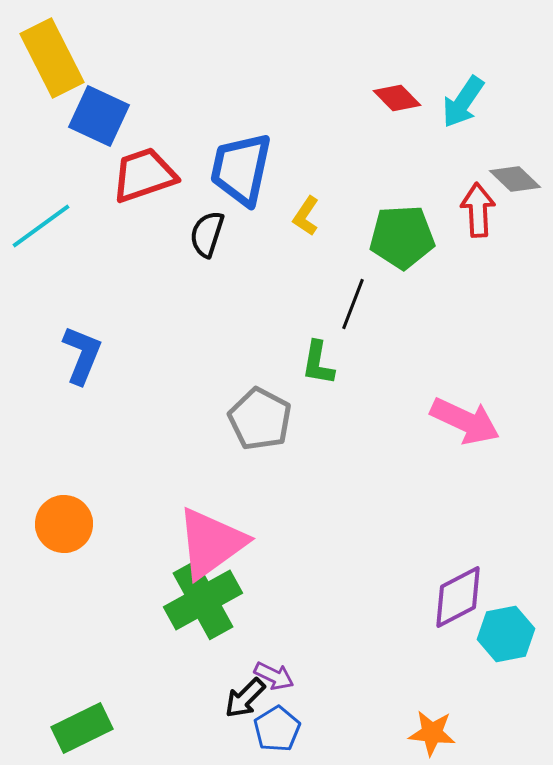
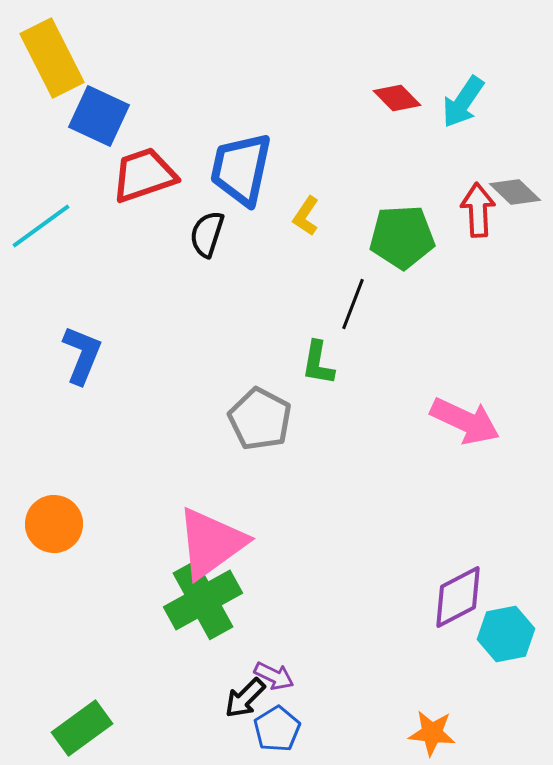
gray diamond: moved 13 px down
orange circle: moved 10 px left
green rectangle: rotated 10 degrees counterclockwise
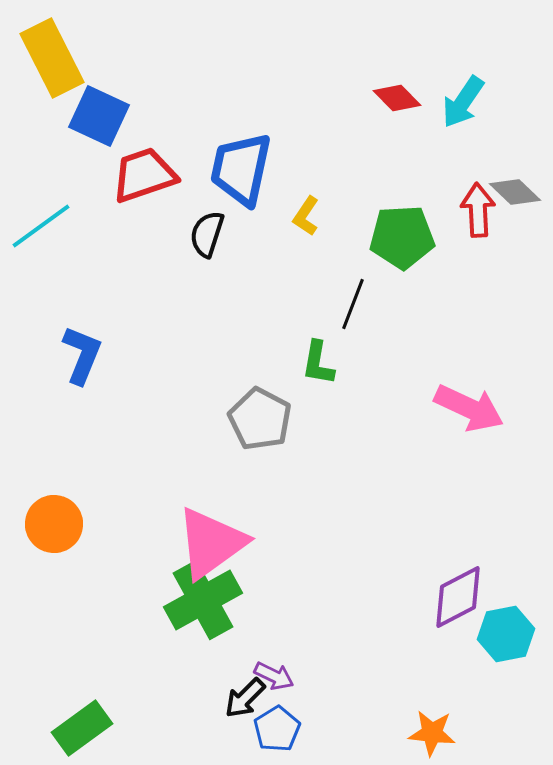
pink arrow: moved 4 px right, 13 px up
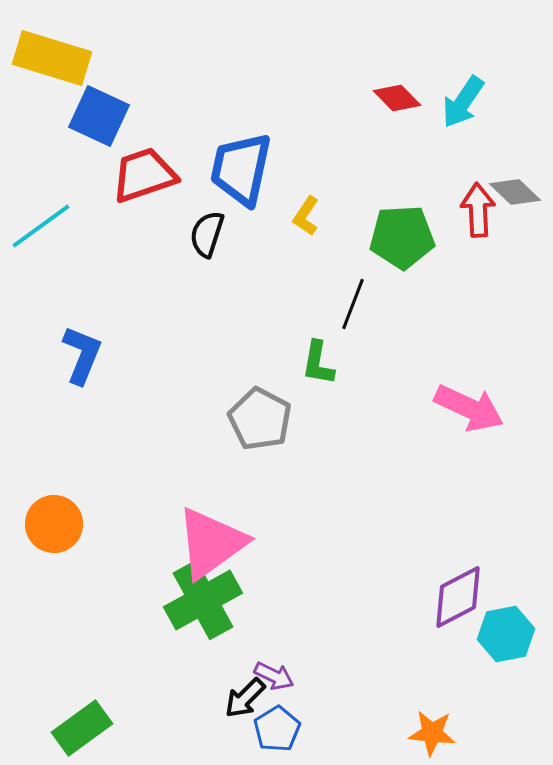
yellow rectangle: rotated 46 degrees counterclockwise
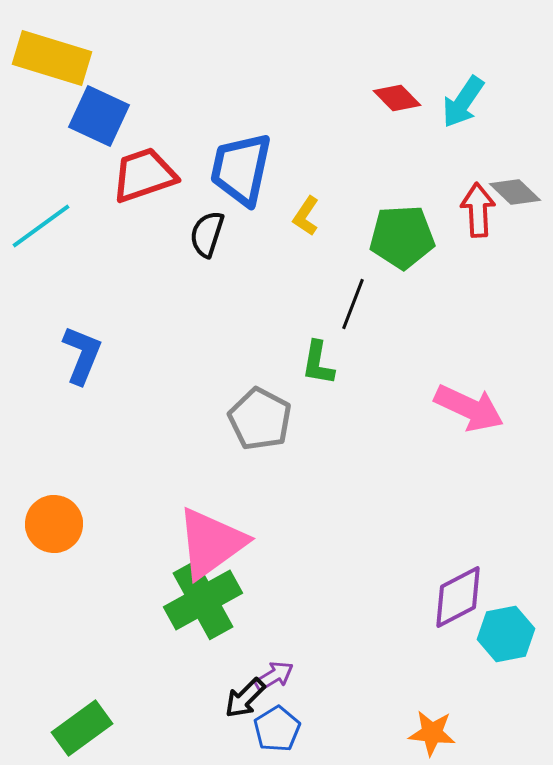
purple arrow: rotated 57 degrees counterclockwise
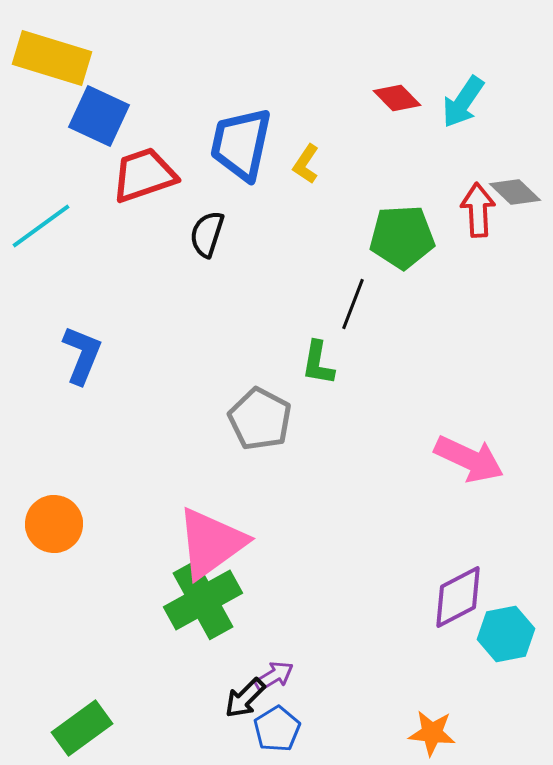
blue trapezoid: moved 25 px up
yellow L-shape: moved 52 px up
pink arrow: moved 51 px down
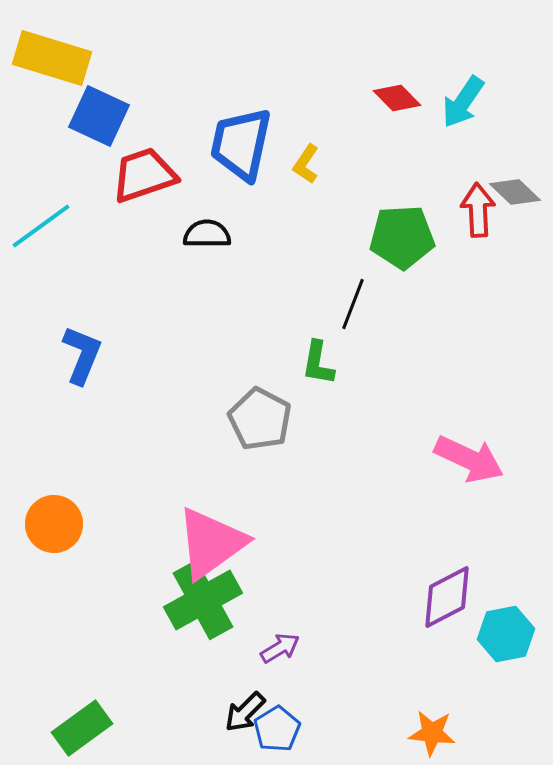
black semicircle: rotated 72 degrees clockwise
purple diamond: moved 11 px left
purple arrow: moved 6 px right, 28 px up
black arrow: moved 14 px down
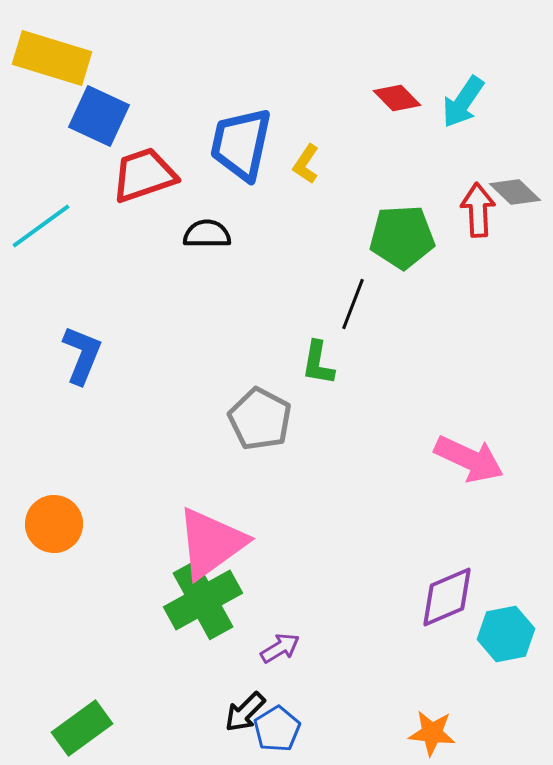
purple diamond: rotated 4 degrees clockwise
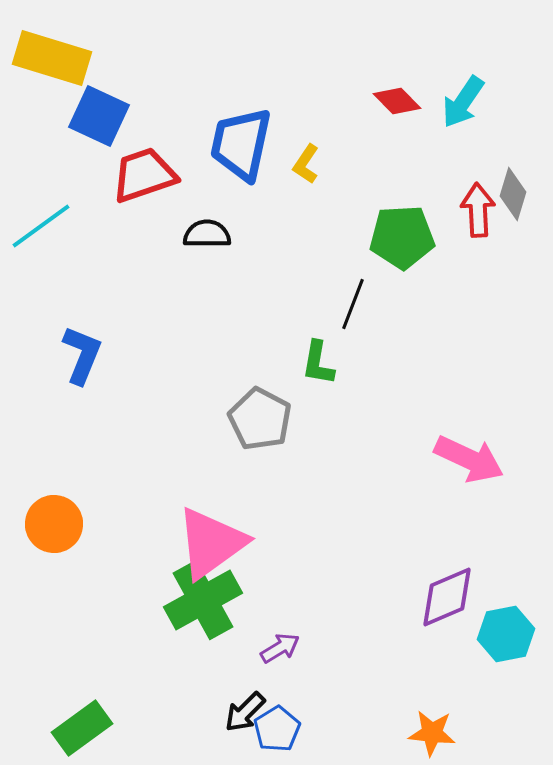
red diamond: moved 3 px down
gray diamond: moved 2 px left, 2 px down; rotated 63 degrees clockwise
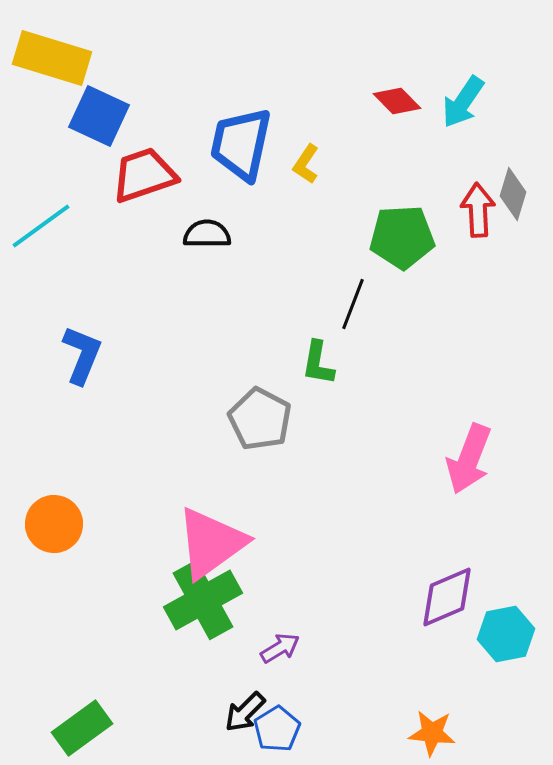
pink arrow: rotated 86 degrees clockwise
